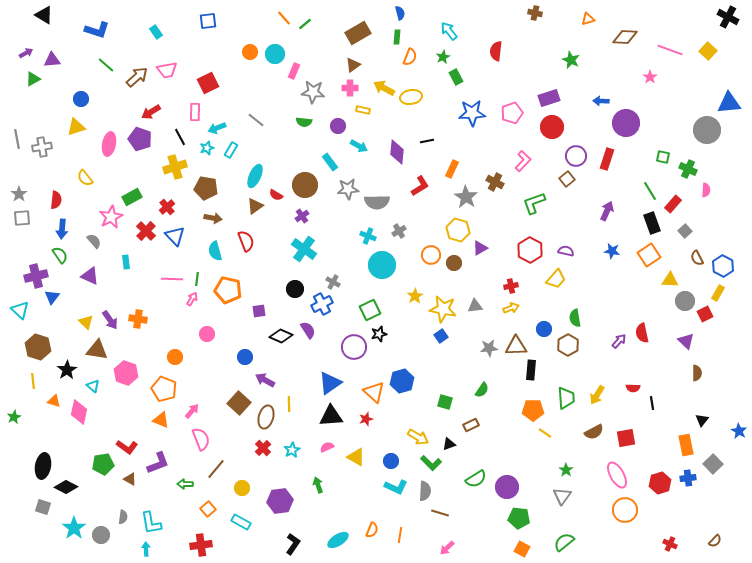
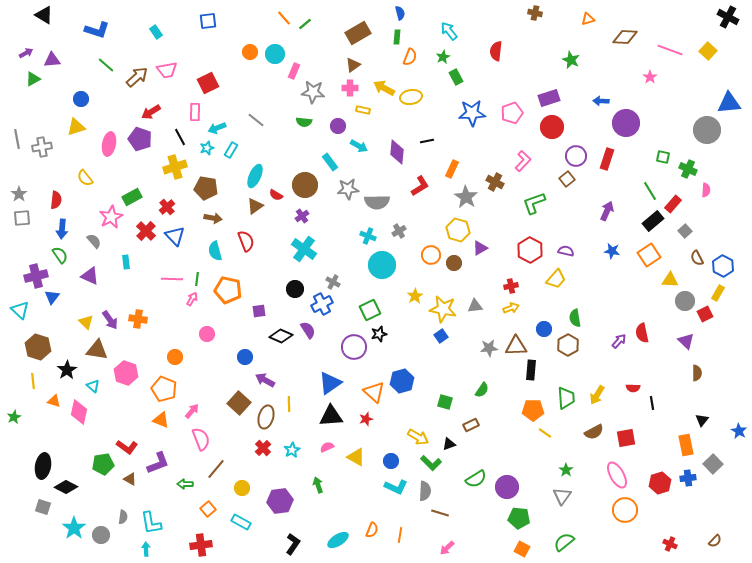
black rectangle at (652, 223): moved 1 px right, 2 px up; rotated 70 degrees clockwise
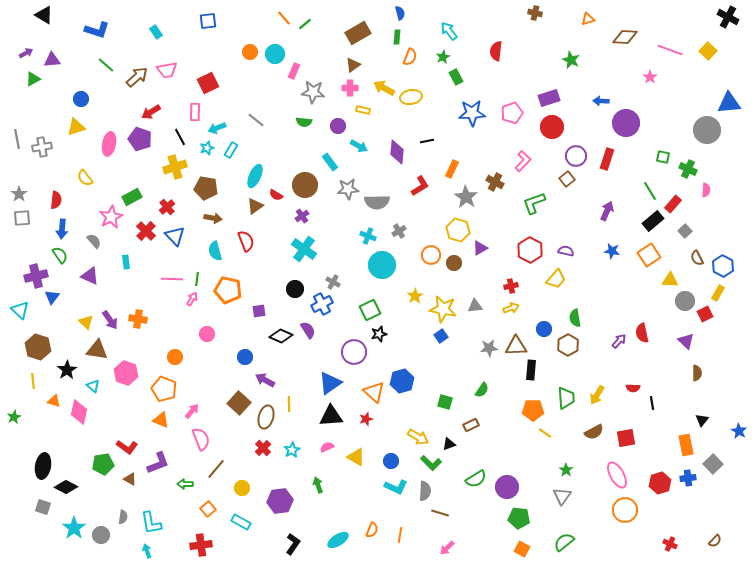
purple circle at (354, 347): moved 5 px down
cyan arrow at (146, 549): moved 1 px right, 2 px down; rotated 16 degrees counterclockwise
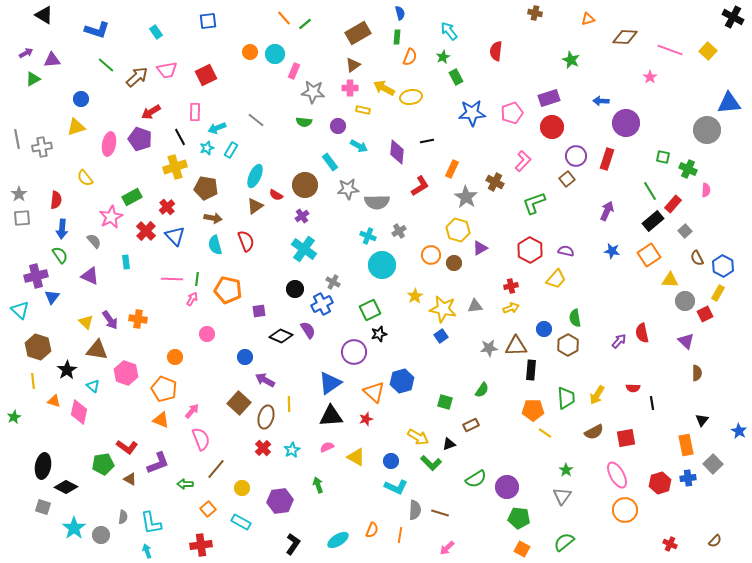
black cross at (728, 17): moved 5 px right
red square at (208, 83): moved 2 px left, 8 px up
cyan semicircle at (215, 251): moved 6 px up
gray semicircle at (425, 491): moved 10 px left, 19 px down
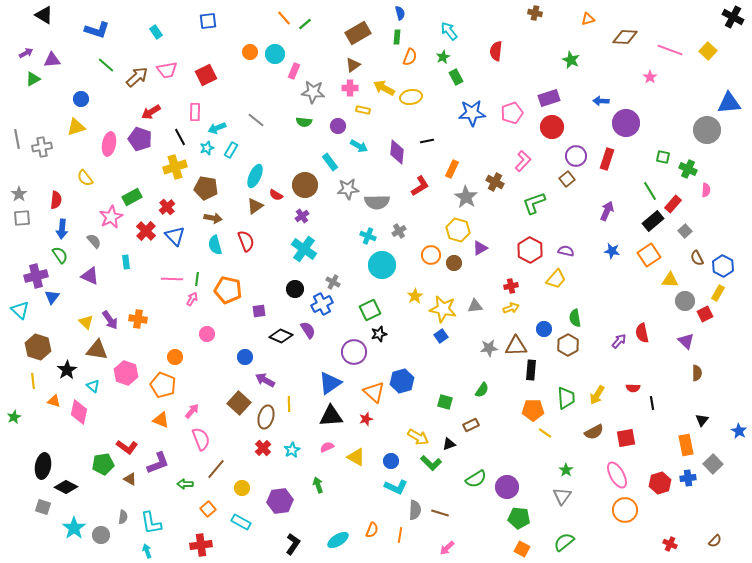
orange pentagon at (164, 389): moved 1 px left, 4 px up
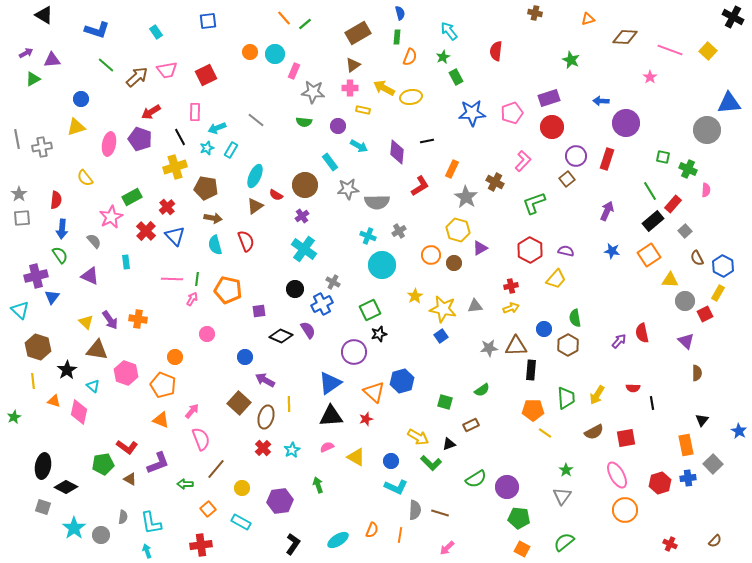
green semicircle at (482, 390): rotated 21 degrees clockwise
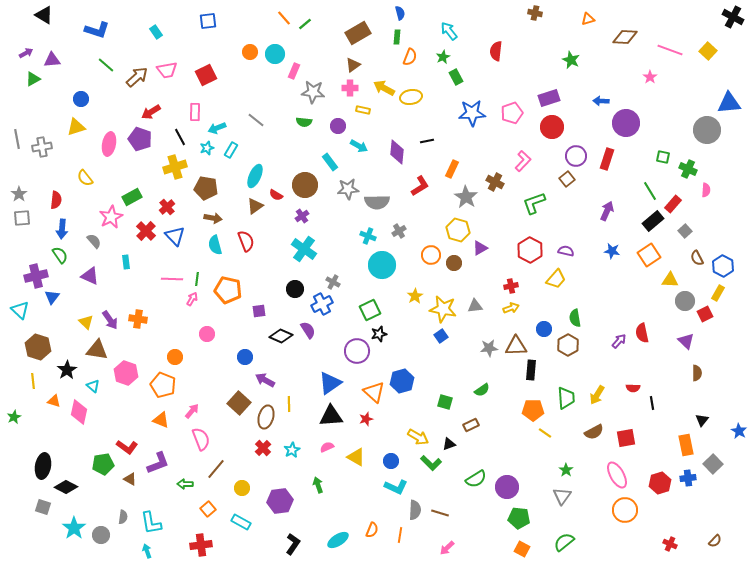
purple circle at (354, 352): moved 3 px right, 1 px up
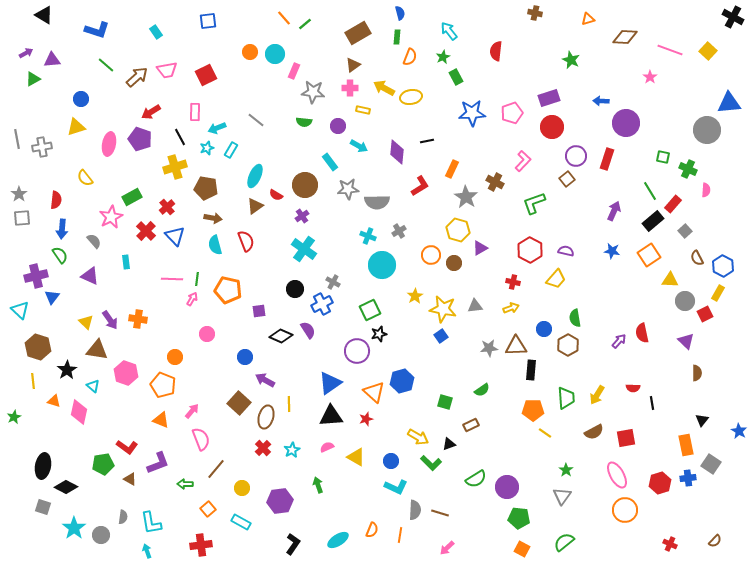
purple arrow at (607, 211): moved 7 px right
red cross at (511, 286): moved 2 px right, 4 px up; rotated 24 degrees clockwise
gray square at (713, 464): moved 2 px left; rotated 12 degrees counterclockwise
